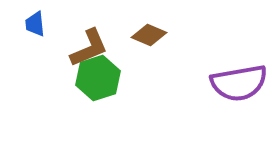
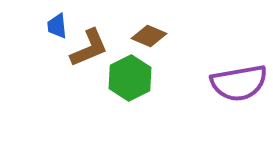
blue trapezoid: moved 22 px right, 2 px down
brown diamond: moved 1 px down
green hexagon: moved 32 px right; rotated 9 degrees counterclockwise
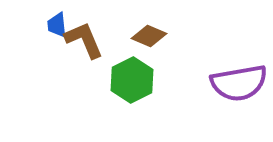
blue trapezoid: moved 1 px up
brown L-shape: moved 5 px left, 8 px up; rotated 90 degrees counterclockwise
green hexagon: moved 2 px right, 2 px down
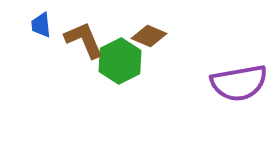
blue trapezoid: moved 16 px left
green hexagon: moved 12 px left, 19 px up
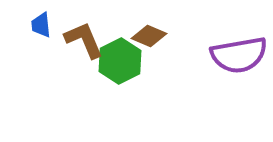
purple semicircle: moved 28 px up
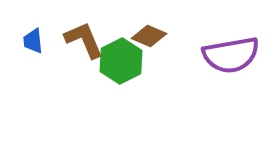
blue trapezoid: moved 8 px left, 16 px down
purple semicircle: moved 8 px left
green hexagon: moved 1 px right
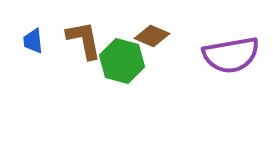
brown diamond: moved 3 px right
brown L-shape: rotated 12 degrees clockwise
green hexagon: moved 1 px right; rotated 18 degrees counterclockwise
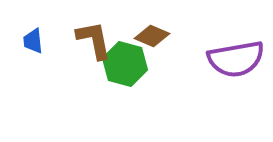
brown L-shape: moved 10 px right
purple semicircle: moved 5 px right, 4 px down
green hexagon: moved 3 px right, 3 px down
